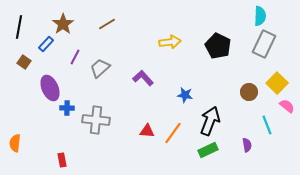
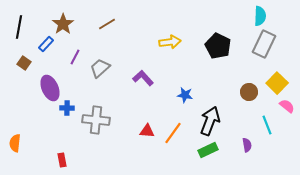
brown square: moved 1 px down
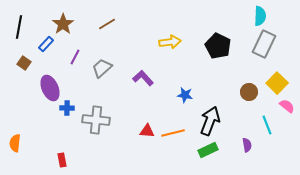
gray trapezoid: moved 2 px right
orange line: rotated 40 degrees clockwise
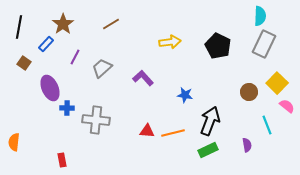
brown line: moved 4 px right
orange semicircle: moved 1 px left, 1 px up
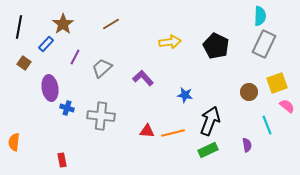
black pentagon: moved 2 px left
yellow square: rotated 25 degrees clockwise
purple ellipse: rotated 15 degrees clockwise
blue cross: rotated 16 degrees clockwise
gray cross: moved 5 px right, 4 px up
